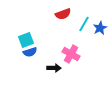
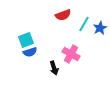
red semicircle: moved 1 px down
black arrow: rotated 72 degrees clockwise
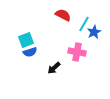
red semicircle: rotated 133 degrees counterclockwise
blue star: moved 6 px left, 4 px down
pink cross: moved 6 px right, 2 px up; rotated 18 degrees counterclockwise
black arrow: rotated 64 degrees clockwise
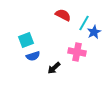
cyan line: moved 1 px up
blue semicircle: moved 3 px right, 4 px down
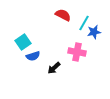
blue star: rotated 16 degrees clockwise
cyan square: moved 3 px left, 2 px down; rotated 14 degrees counterclockwise
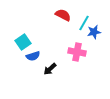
black arrow: moved 4 px left, 1 px down
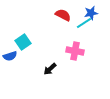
cyan line: rotated 28 degrees clockwise
blue star: moved 3 px left, 19 px up
pink cross: moved 2 px left, 1 px up
blue semicircle: moved 23 px left
